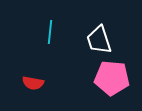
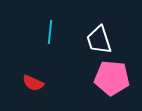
red semicircle: rotated 15 degrees clockwise
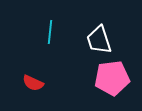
pink pentagon: rotated 12 degrees counterclockwise
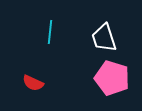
white trapezoid: moved 5 px right, 2 px up
pink pentagon: rotated 24 degrees clockwise
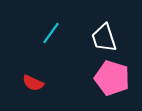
cyan line: moved 1 px right, 1 px down; rotated 30 degrees clockwise
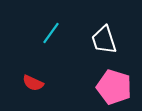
white trapezoid: moved 2 px down
pink pentagon: moved 2 px right, 9 px down
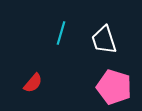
cyan line: moved 10 px right; rotated 20 degrees counterclockwise
red semicircle: rotated 75 degrees counterclockwise
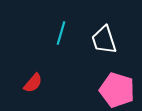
pink pentagon: moved 3 px right, 3 px down
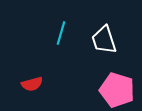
red semicircle: moved 1 px left, 1 px down; rotated 35 degrees clockwise
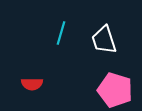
red semicircle: rotated 15 degrees clockwise
pink pentagon: moved 2 px left
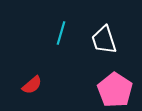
red semicircle: moved 1 px down; rotated 40 degrees counterclockwise
pink pentagon: rotated 16 degrees clockwise
